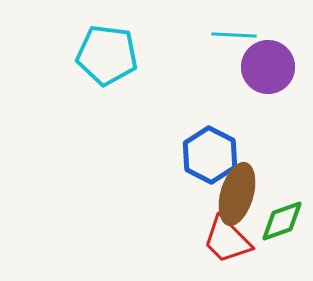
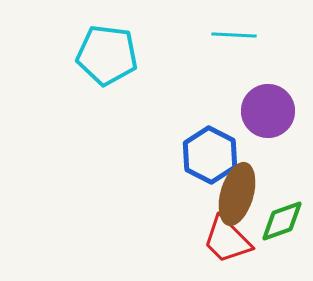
purple circle: moved 44 px down
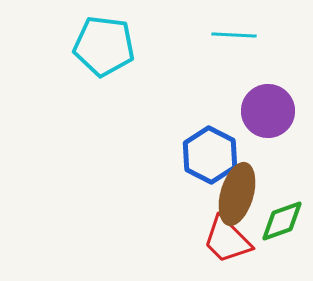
cyan pentagon: moved 3 px left, 9 px up
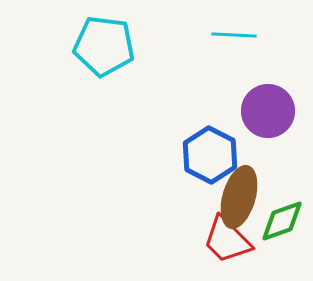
brown ellipse: moved 2 px right, 3 px down
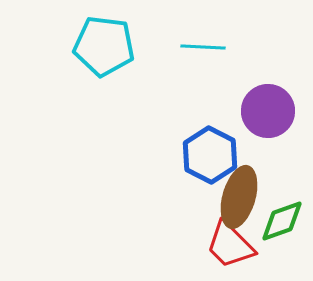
cyan line: moved 31 px left, 12 px down
red trapezoid: moved 3 px right, 5 px down
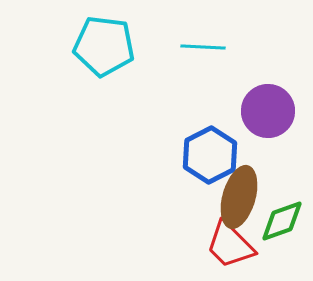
blue hexagon: rotated 6 degrees clockwise
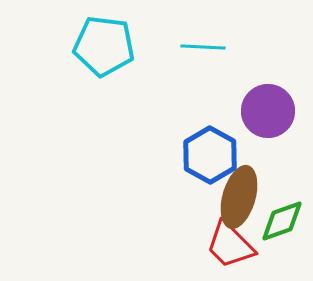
blue hexagon: rotated 4 degrees counterclockwise
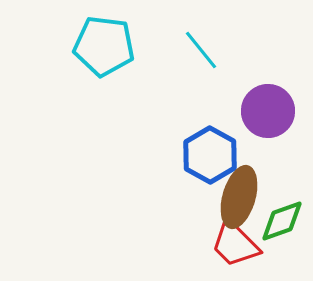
cyan line: moved 2 px left, 3 px down; rotated 48 degrees clockwise
red trapezoid: moved 5 px right, 1 px up
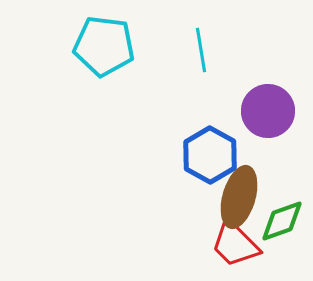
cyan line: rotated 30 degrees clockwise
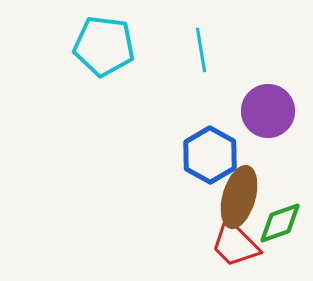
green diamond: moved 2 px left, 2 px down
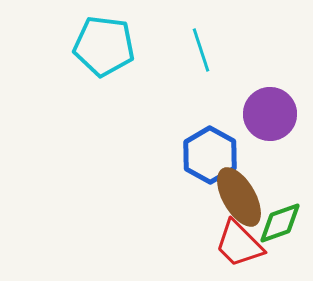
cyan line: rotated 9 degrees counterclockwise
purple circle: moved 2 px right, 3 px down
brown ellipse: rotated 46 degrees counterclockwise
red trapezoid: moved 4 px right
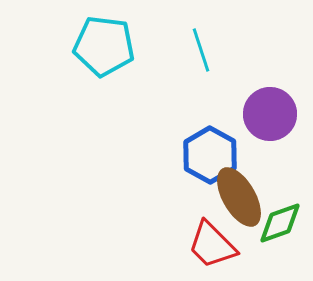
red trapezoid: moved 27 px left, 1 px down
